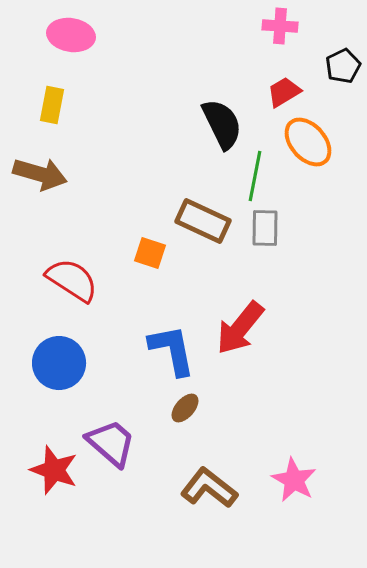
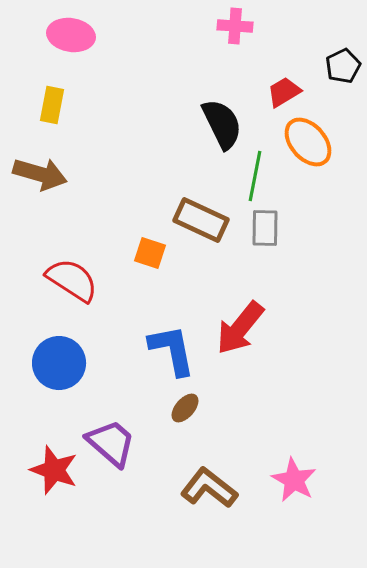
pink cross: moved 45 px left
brown rectangle: moved 2 px left, 1 px up
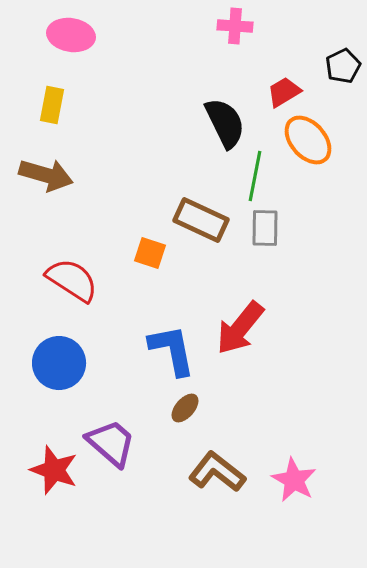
black semicircle: moved 3 px right, 1 px up
orange ellipse: moved 2 px up
brown arrow: moved 6 px right, 1 px down
brown L-shape: moved 8 px right, 16 px up
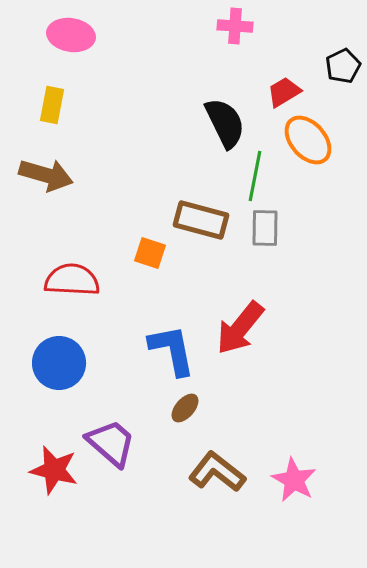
brown rectangle: rotated 10 degrees counterclockwise
red semicircle: rotated 30 degrees counterclockwise
red star: rotated 6 degrees counterclockwise
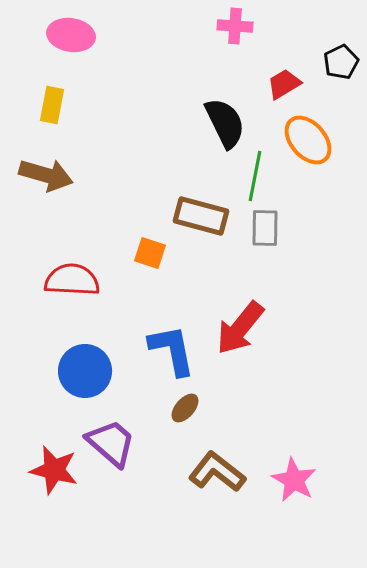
black pentagon: moved 2 px left, 4 px up
red trapezoid: moved 8 px up
brown rectangle: moved 4 px up
blue circle: moved 26 px right, 8 px down
